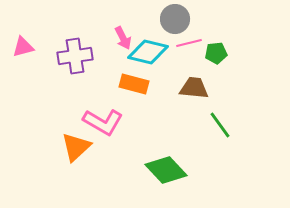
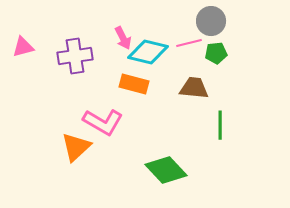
gray circle: moved 36 px right, 2 px down
green line: rotated 36 degrees clockwise
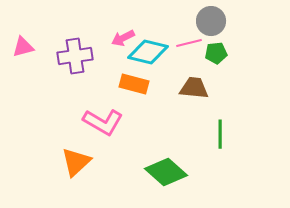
pink arrow: rotated 90 degrees clockwise
green line: moved 9 px down
orange triangle: moved 15 px down
green diamond: moved 2 px down; rotated 6 degrees counterclockwise
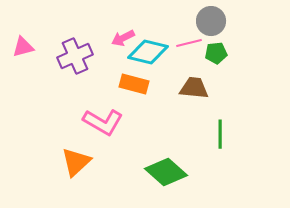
purple cross: rotated 16 degrees counterclockwise
